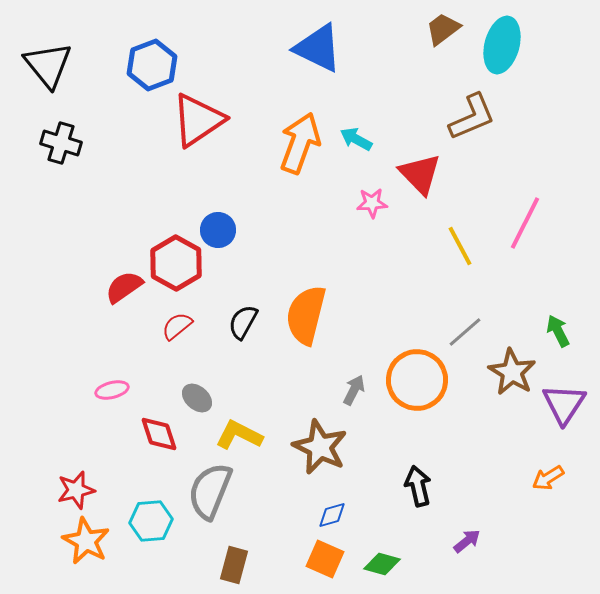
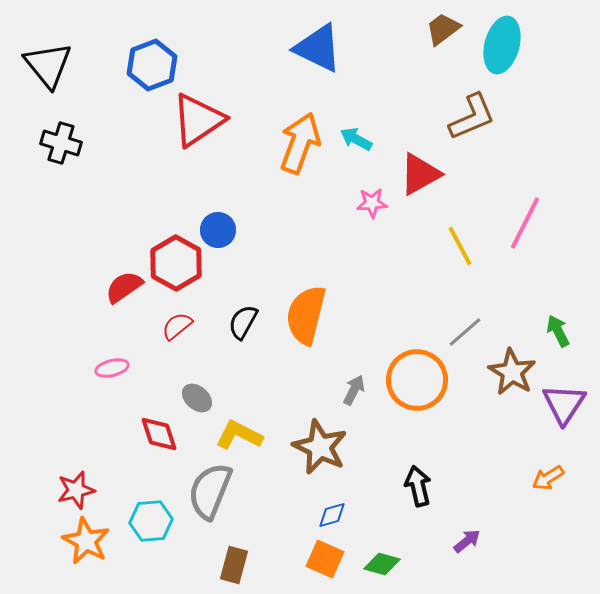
red triangle at (420, 174): rotated 45 degrees clockwise
pink ellipse at (112, 390): moved 22 px up
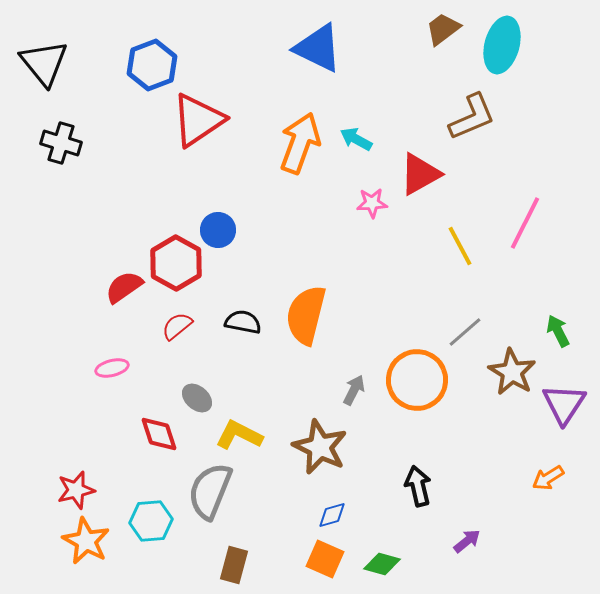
black triangle at (48, 65): moved 4 px left, 2 px up
black semicircle at (243, 322): rotated 72 degrees clockwise
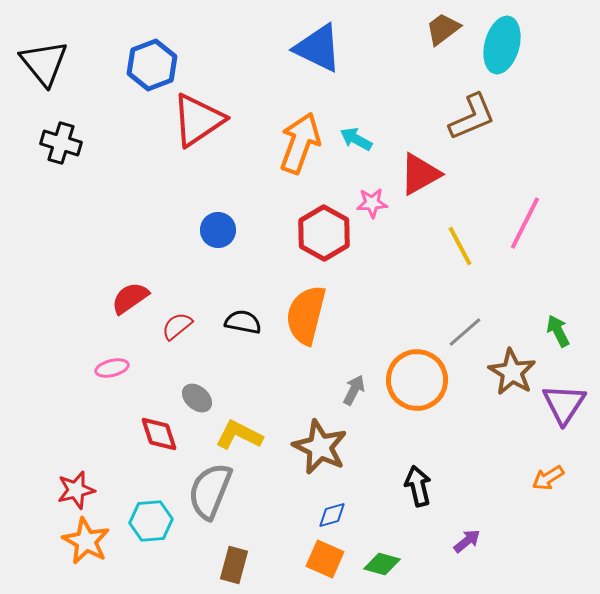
red hexagon at (176, 263): moved 148 px right, 30 px up
red semicircle at (124, 287): moved 6 px right, 11 px down
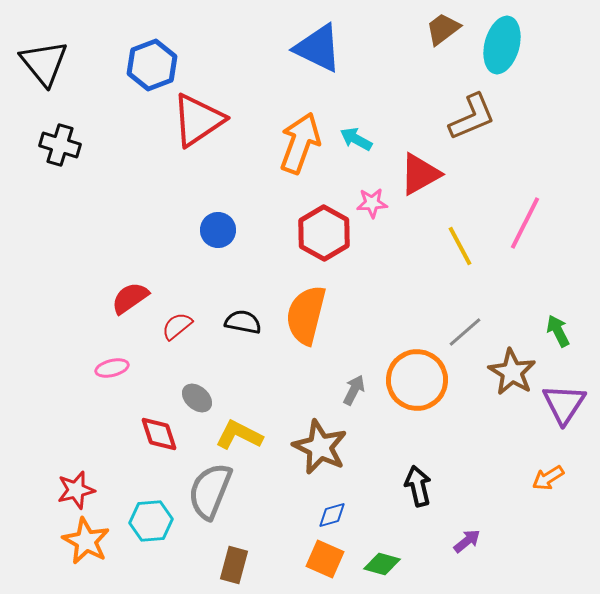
black cross at (61, 143): moved 1 px left, 2 px down
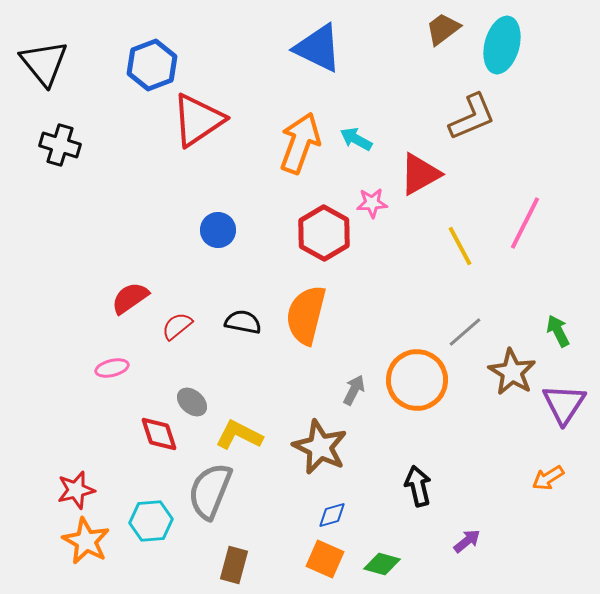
gray ellipse at (197, 398): moved 5 px left, 4 px down
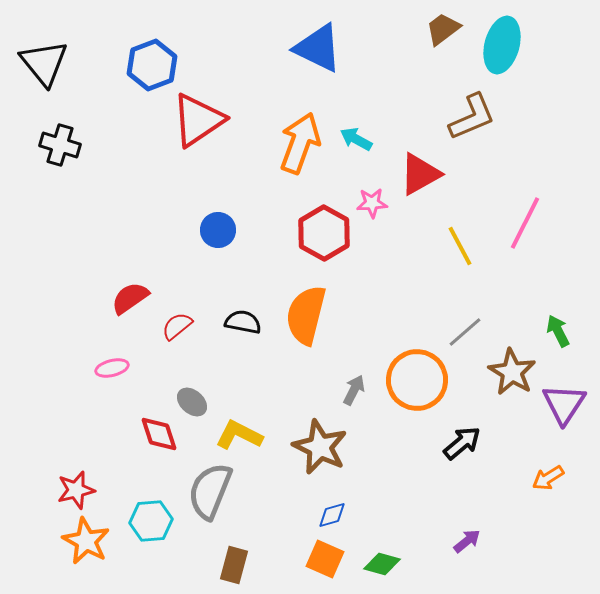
black arrow at (418, 486): moved 44 px right, 43 px up; rotated 63 degrees clockwise
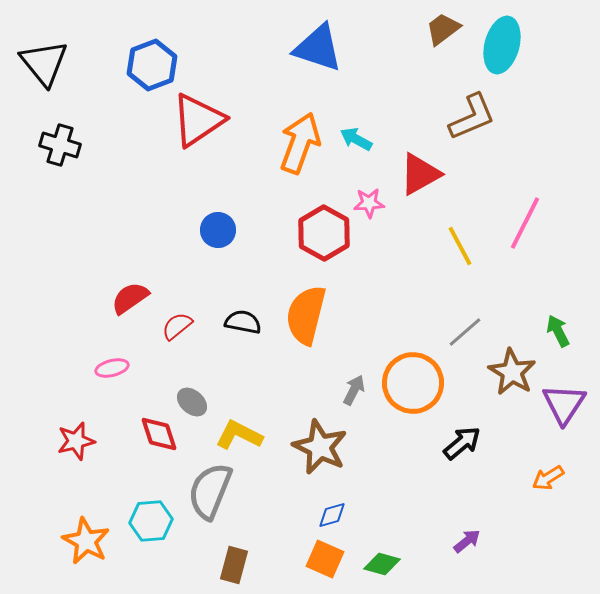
blue triangle at (318, 48): rotated 8 degrees counterclockwise
pink star at (372, 203): moved 3 px left
orange circle at (417, 380): moved 4 px left, 3 px down
red star at (76, 490): moved 49 px up
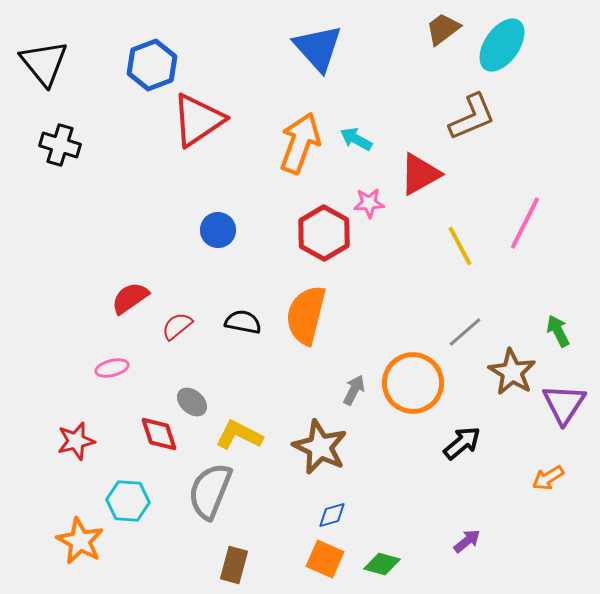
cyan ellipse at (502, 45): rotated 20 degrees clockwise
blue triangle at (318, 48): rotated 30 degrees clockwise
cyan hexagon at (151, 521): moved 23 px left, 20 px up; rotated 9 degrees clockwise
orange star at (86, 541): moved 6 px left
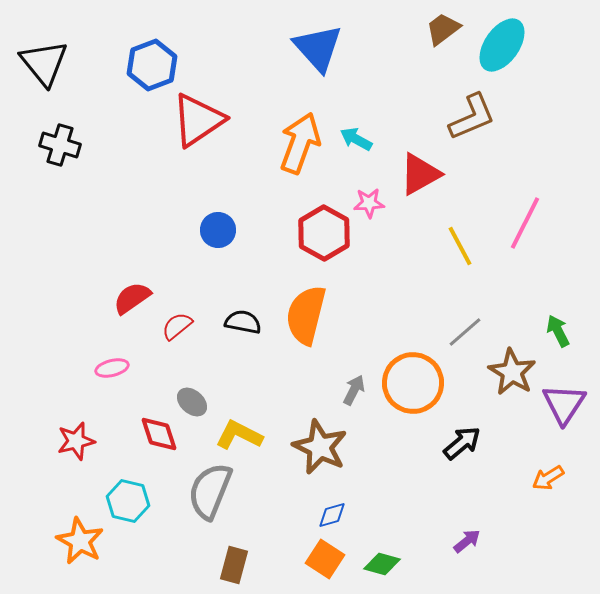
red semicircle at (130, 298): moved 2 px right
cyan hexagon at (128, 501): rotated 9 degrees clockwise
orange square at (325, 559): rotated 9 degrees clockwise
